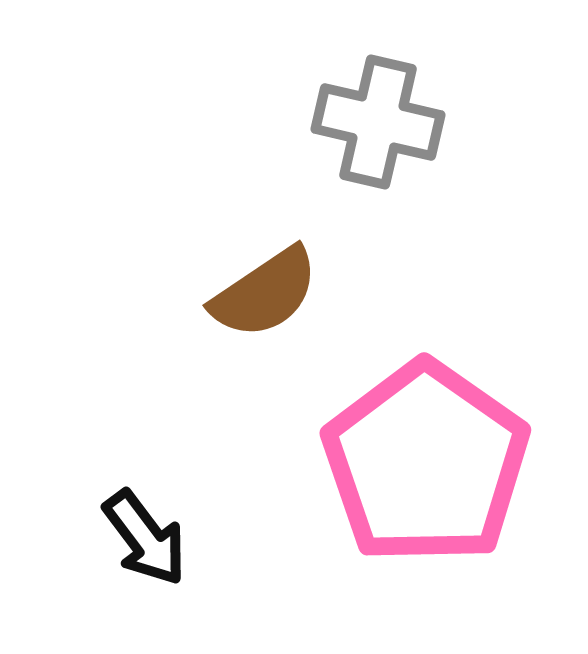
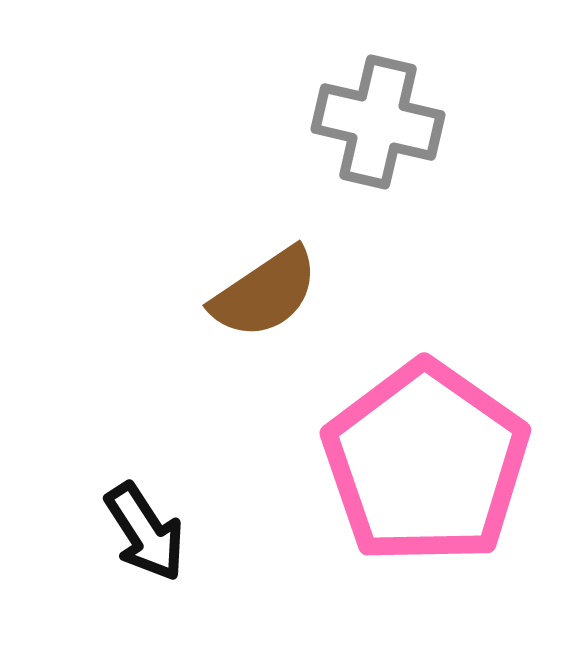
black arrow: moved 6 px up; rotated 4 degrees clockwise
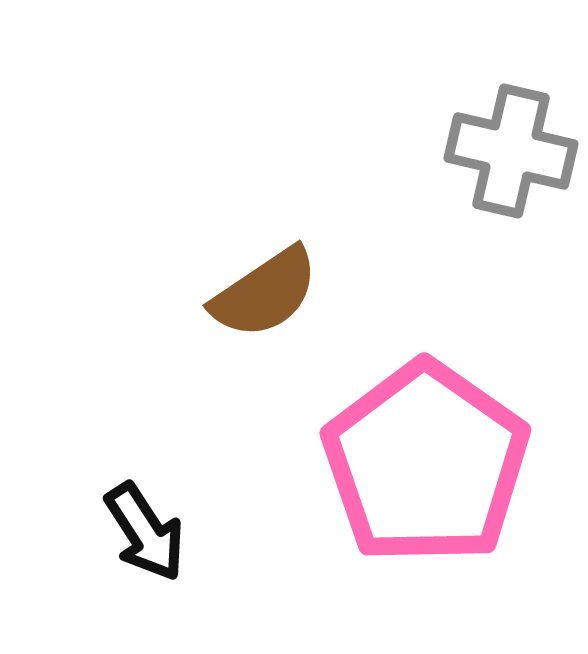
gray cross: moved 133 px right, 29 px down
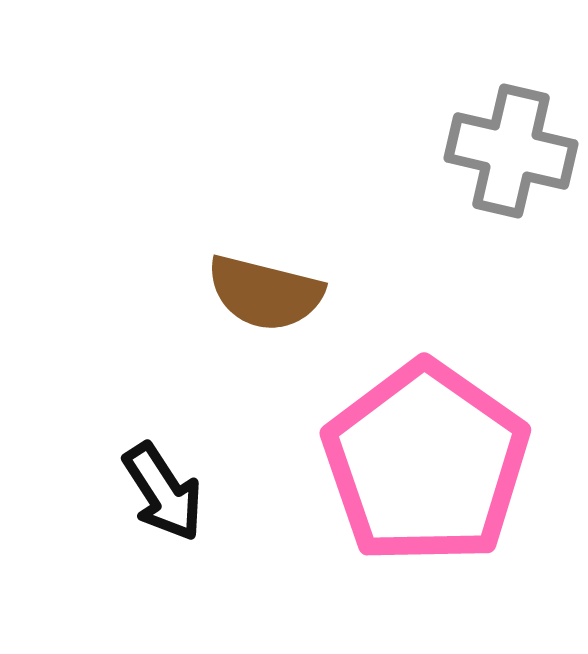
brown semicircle: rotated 48 degrees clockwise
black arrow: moved 18 px right, 40 px up
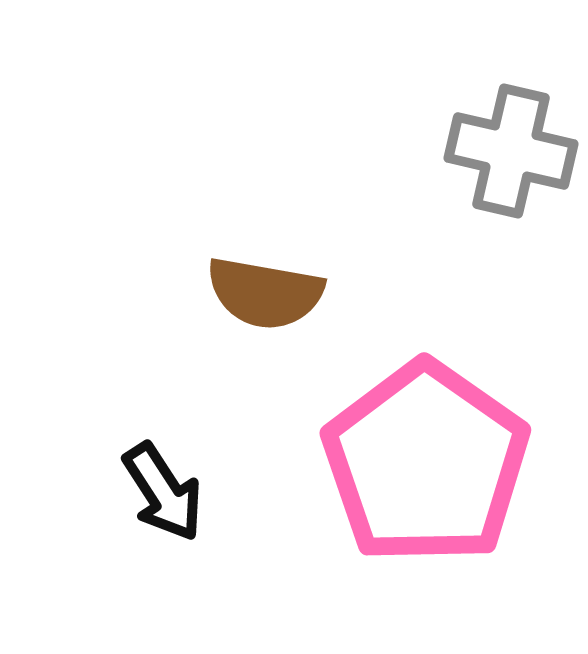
brown semicircle: rotated 4 degrees counterclockwise
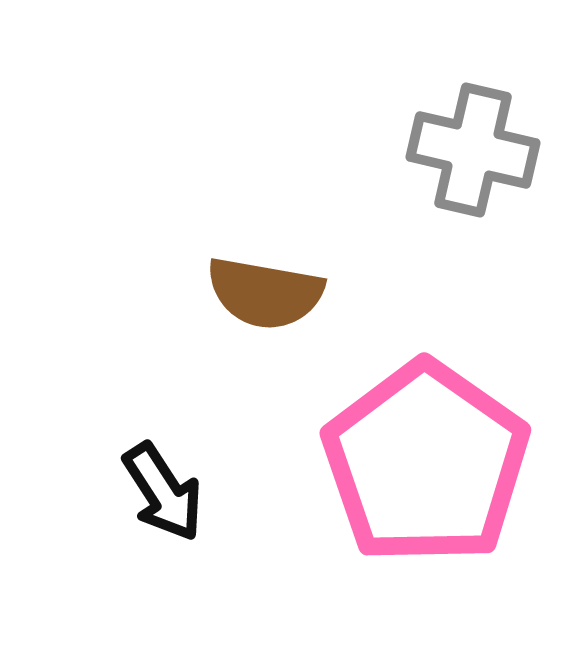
gray cross: moved 38 px left, 1 px up
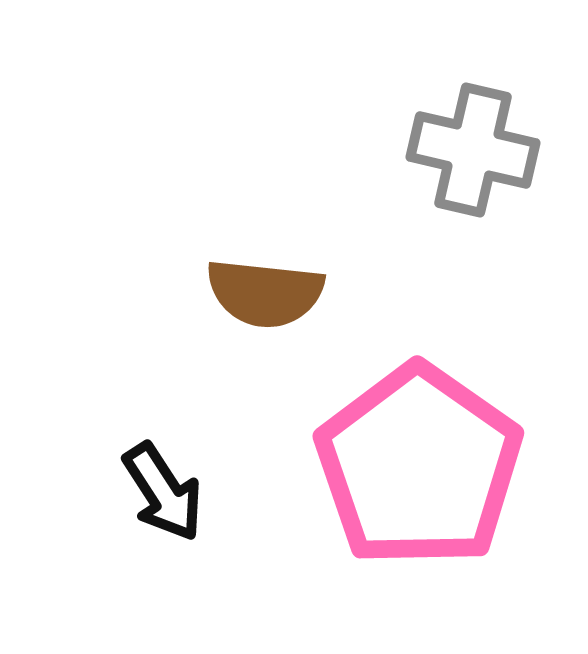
brown semicircle: rotated 4 degrees counterclockwise
pink pentagon: moved 7 px left, 3 px down
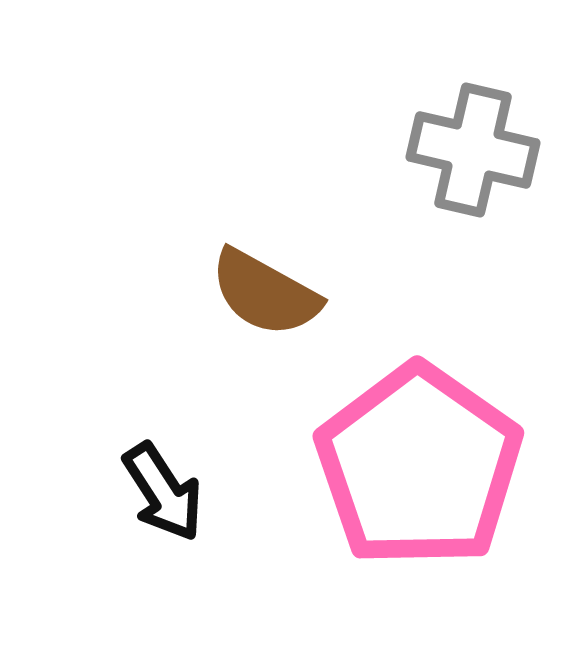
brown semicircle: rotated 23 degrees clockwise
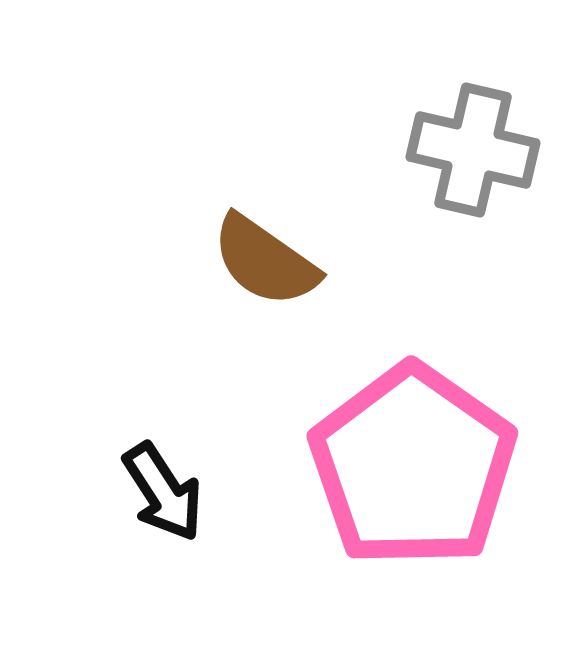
brown semicircle: moved 32 px up; rotated 6 degrees clockwise
pink pentagon: moved 6 px left
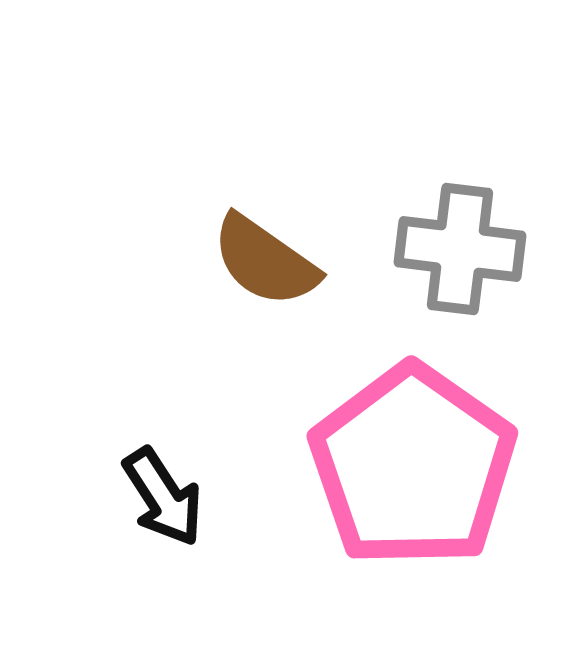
gray cross: moved 13 px left, 99 px down; rotated 6 degrees counterclockwise
black arrow: moved 5 px down
